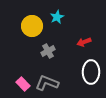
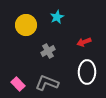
yellow circle: moved 6 px left, 1 px up
white ellipse: moved 4 px left
pink rectangle: moved 5 px left
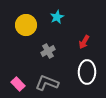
red arrow: rotated 40 degrees counterclockwise
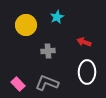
red arrow: rotated 80 degrees clockwise
gray cross: rotated 24 degrees clockwise
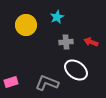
red arrow: moved 7 px right
gray cross: moved 18 px right, 9 px up
white ellipse: moved 11 px left, 2 px up; rotated 55 degrees counterclockwise
pink rectangle: moved 7 px left, 2 px up; rotated 64 degrees counterclockwise
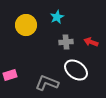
pink rectangle: moved 1 px left, 7 px up
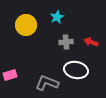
white ellipse: rotated 25 degrees counterclockwise
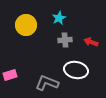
cyan star: moved 2 px right, 1 px down
gray cross: moved 1 px left, 2 px up
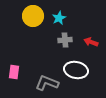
yellow circle: moved 7 px right, 9 px up
pink rectangle: moved 4 px right, 3 px up; rotated 64 degrees counterclockwise
